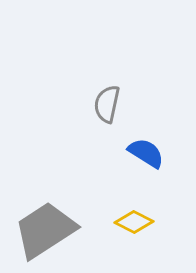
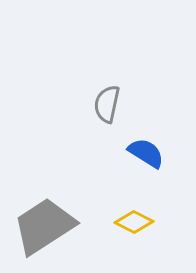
gray trapezoid: moved 1 px left, 4 px up
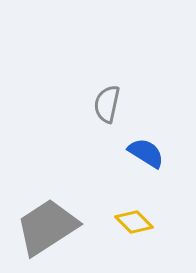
yellow diamond: rotated 18 degrees clockwise
gray trapezoid: moved 3 px right, 1 px down
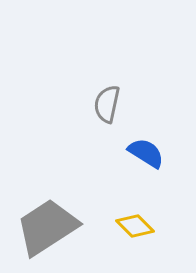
yellow diamond: moved 1 px right, 4 px down
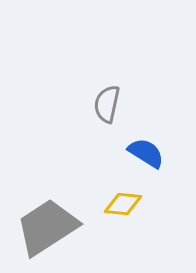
yellow diamond: moved 12 px left, 22 px up; rotated 39 degrees counterclockwise
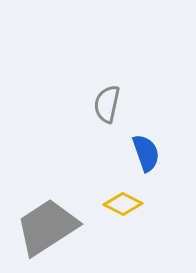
blue semicircle: rotated 39 degrees clockwise
yellow diamond: rotated 21 degrees clockwise
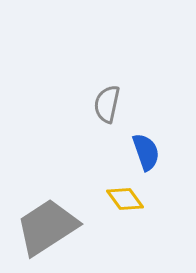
blue semicircle: moved 1 px up
yellow diamond: moved 2 px right, 5 px up; rotated 27 degrees clockwise
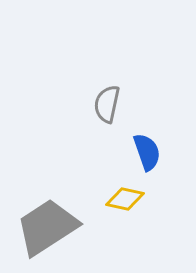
blue semicircle: moved 1 px right
yellow diamond: rotated 42 degrees counterclockwise
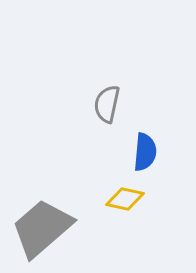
blue semicircle: moved 2 px left; rotated 24 degrees clockwise
gray trapezoid: moved 5 px left, 1 px down; rotated 8 degrees counterclockwise
